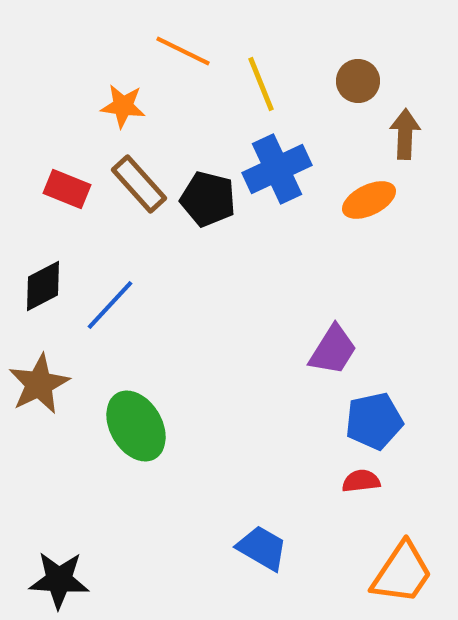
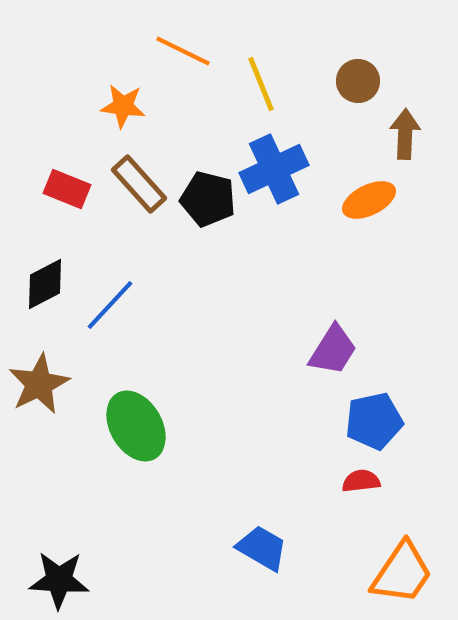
blue cross: moved 3 px left
black diamond: moved 2 px right, 2 px up
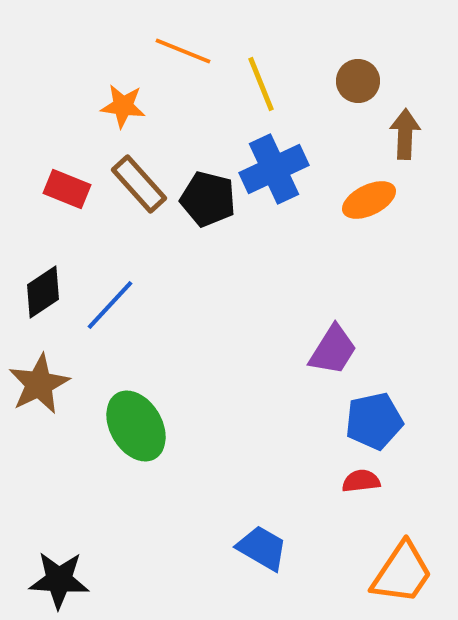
orange line: rotated 4 degrees counterclockwise
black diamond: moved 2 px left, 8 px down; rotated 6 degrees counterclockwise
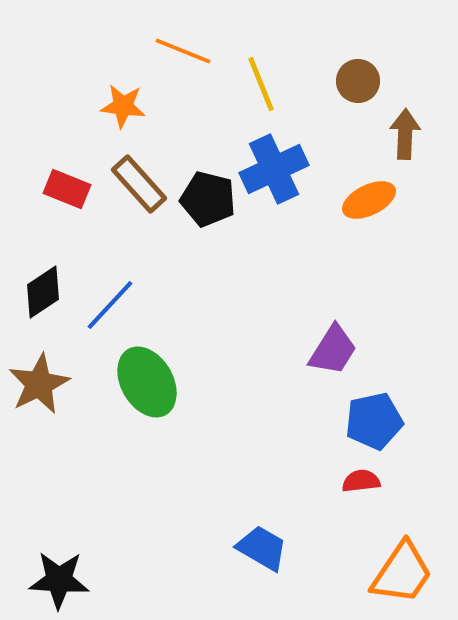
green ellipse: moved 11 px right, 44 px up
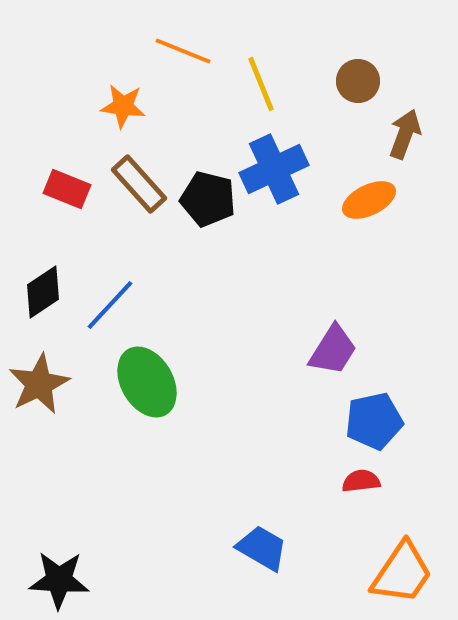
brown arrow: rotated 18 degrees clockwise
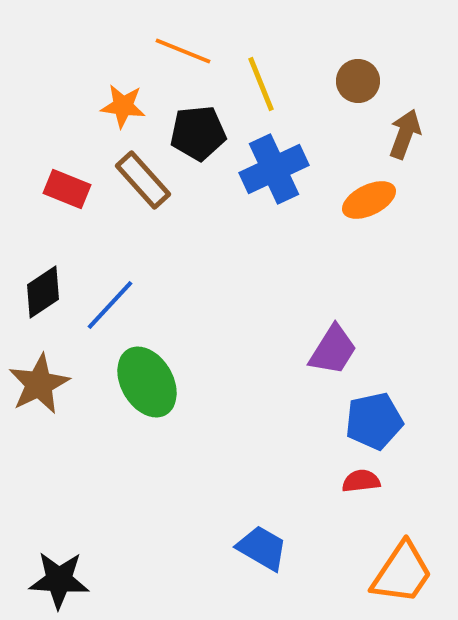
brown rectangle: moved 4 px right, 4 px up
black pentagon: moved 10 px left, 66 px up; rotated 20 degrees counterclockwise
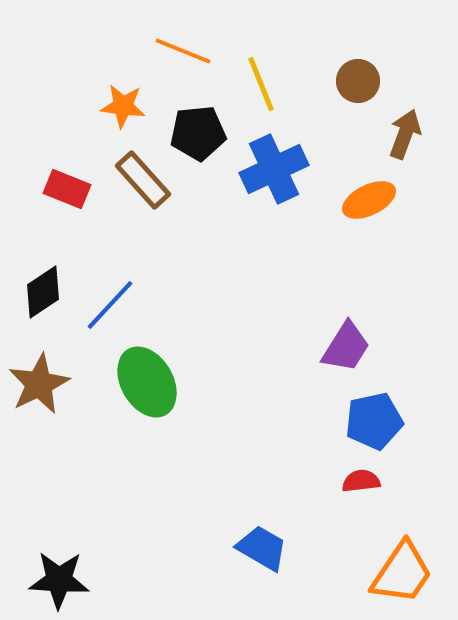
purple trapezoid: moved 13 px right, 3 px up
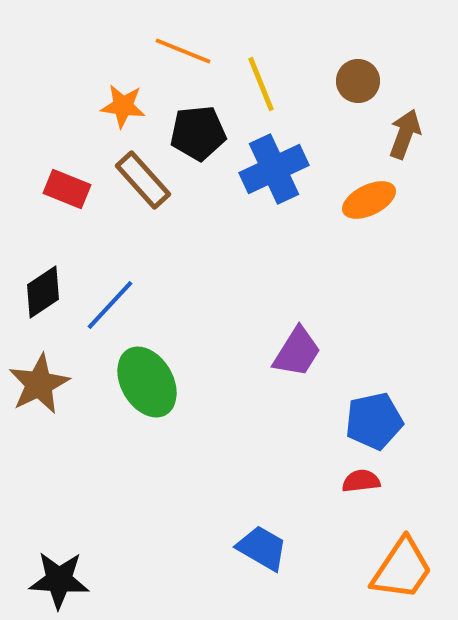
purple trapezoid: moved 49 px left, 5 px down
orange trapezoid: moved 4 px up
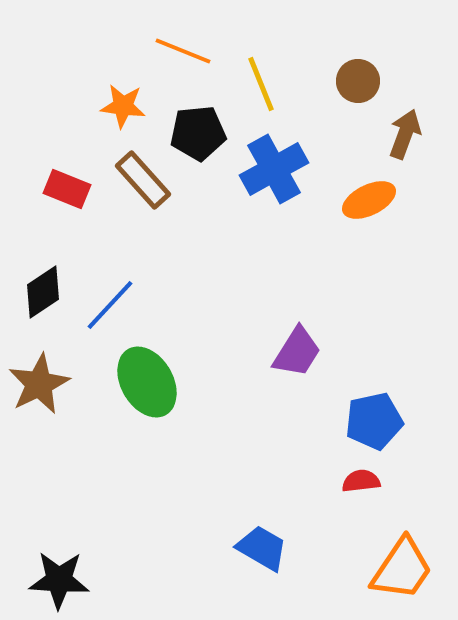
blue cross: rotated 4 degrees counterclockwise
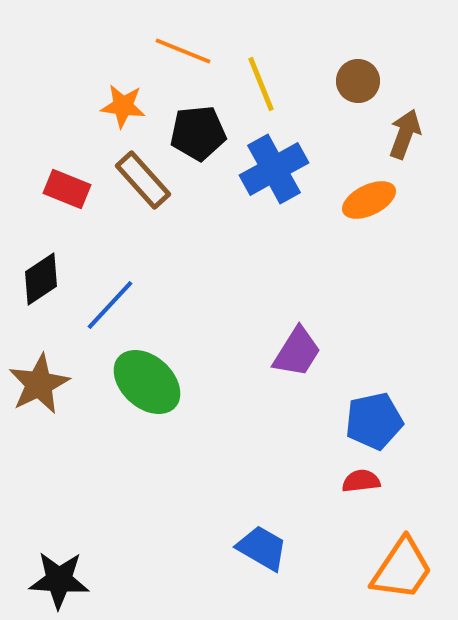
black diamond: moved 2 px left, 13 px up
green ellipse: rotated 18 degrees counterclockwise
